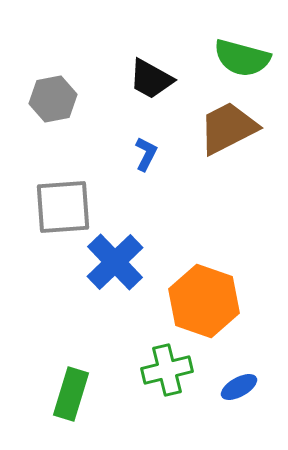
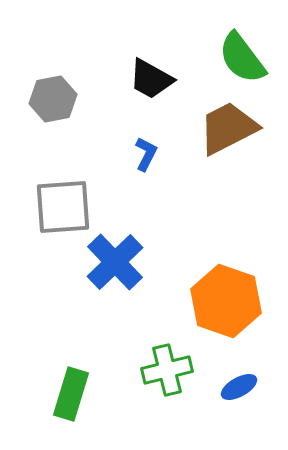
green semicircle: rotated 38 degrees clockwise
orange hexagon: moved 22 px right
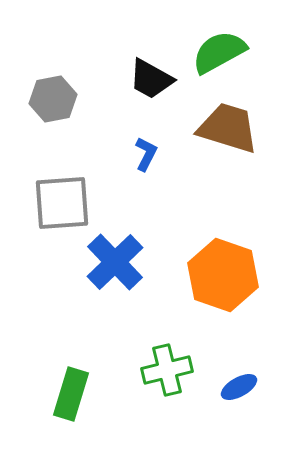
green semicircle: moved 23 px left, 6 px up; rotated 98 degrees clockwise
brown trapezoid: rotated 44 degrees clockwise
gray square: moved 1 px left, 4 px up
orange hexagon: moved 3 px left, 26 px up
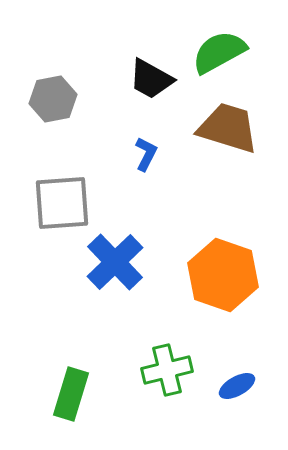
blue ellipse: moved 2 px left, 1 px up
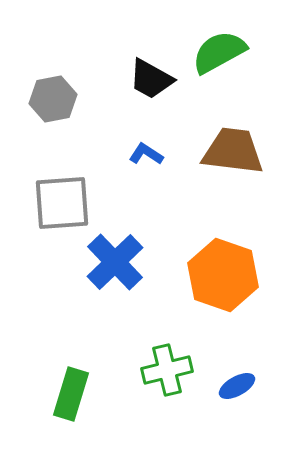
brown trapezoid: moved 5 px right, 23 px down; rotated 10 degrees counterclockwise
blue L-shape: rotated 84 degrees counterclockwise
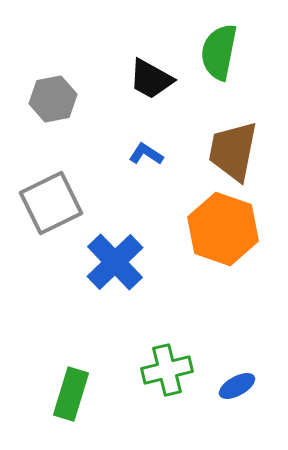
green semicircle: rotated 50 degrees counterclockwise
brown trapezoid: rotated 86 degrees counterclockwise
gray square: moved 11 px left; rotated 22 degrees counterclockwise
orange hexagon: moved 46 px up
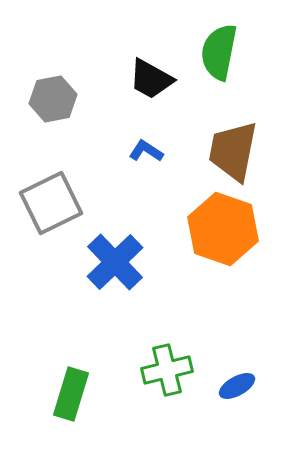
blue L-shape: moved 3 px up
